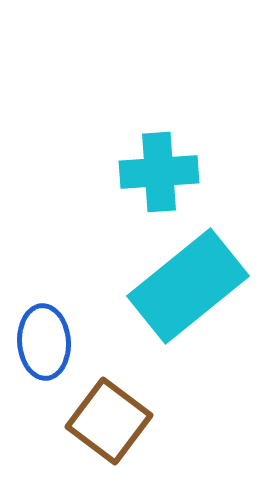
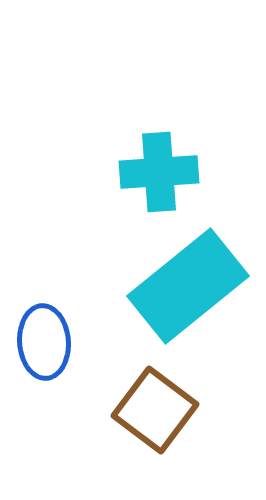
brown square: moved 46 px right, 11 px up
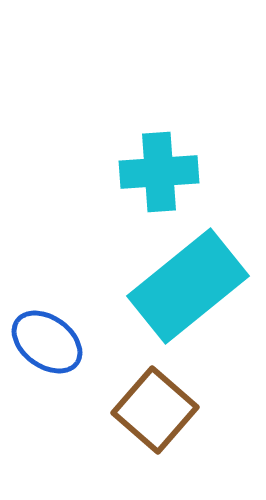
blue ellipse: moved 3 px right; rotated 50 degrees counterclockwise
brown square: rotated 4 degrees clockwise
